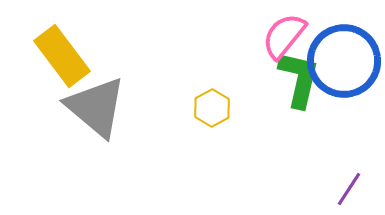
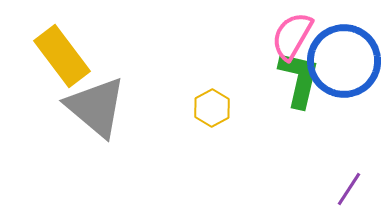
pink semicircle: moved 8 px right; rotated 9 degrees counterclockwise
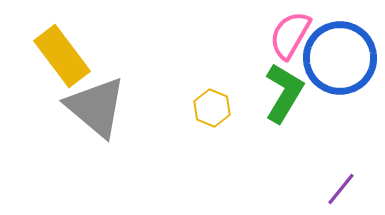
pink semicircle: moved 2 px left, 1 px up
blue circle: moved 4 px left, 3 px up
green L-shape: moved 15 px left, 14 px down; rotated 18 degrees clockwise
yellow hexagon: rotated 9 degrees counterclockwise
purple line: moved 8 px left; rotated 6 degrees clockwise
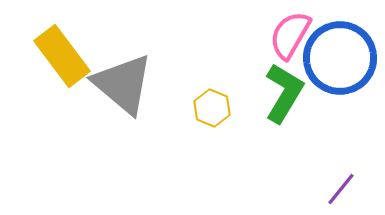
gray triangle: moved 27 px right, 23 px up
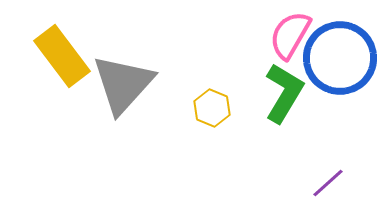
gray triangle: rotated 32 degrees clockwise
purple line: moved 13 px left, 6 px up; rotated 9 degrees clockwise
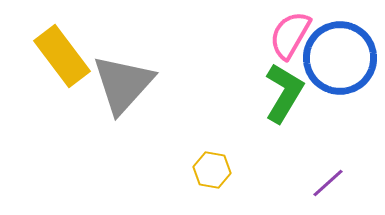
yellow hexagon: moved 62 px down; rotated 12 degrees counterclockwise
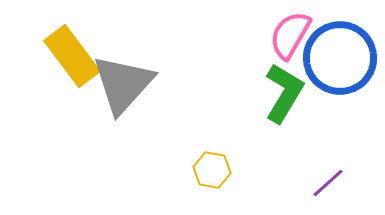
yellow rectangle: moved 10 px right
